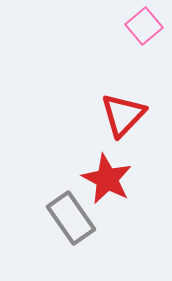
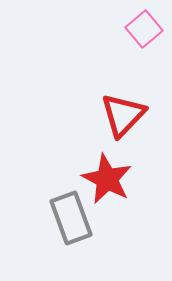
pink square: moved 3 px down
gray rectangle: rotated 15 degrees clockwise
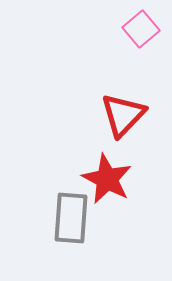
pink square: moved 3 px left
gray rectangle: rotated 24 degrees clockwise
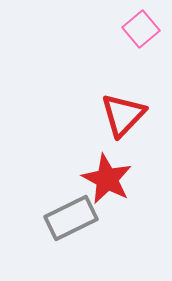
gray rectangle: rotated 60 degrees clockwise
